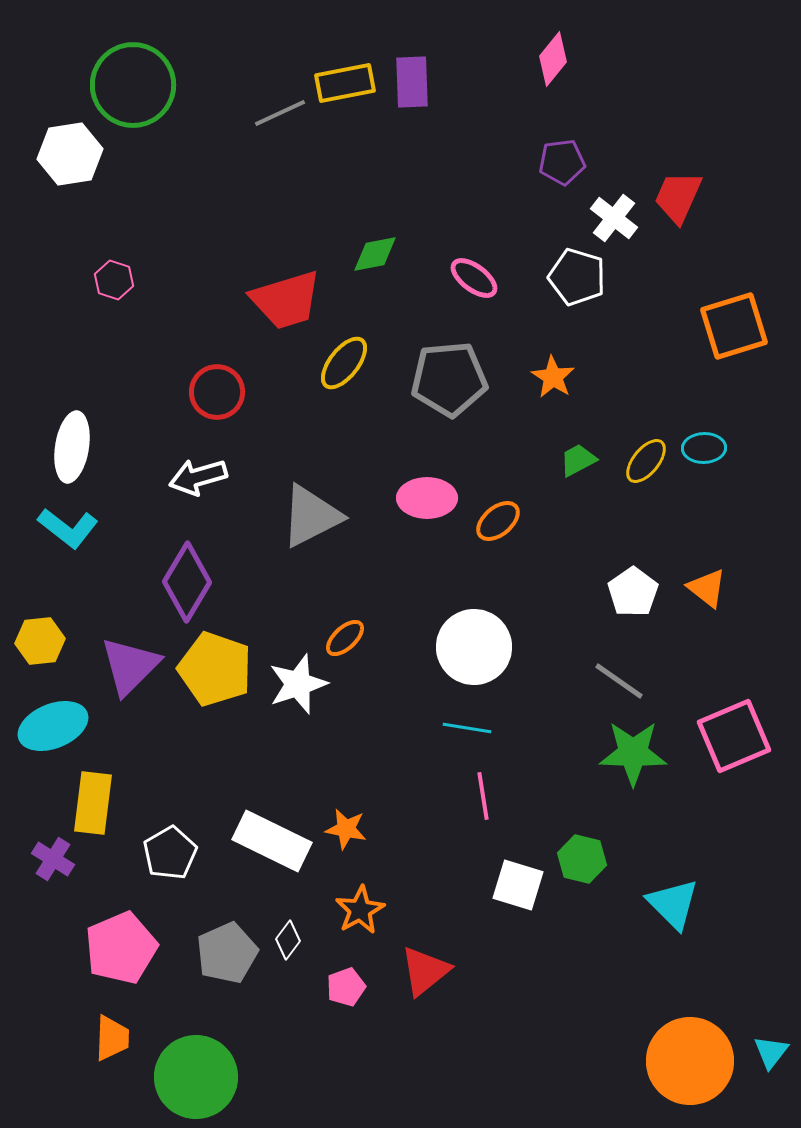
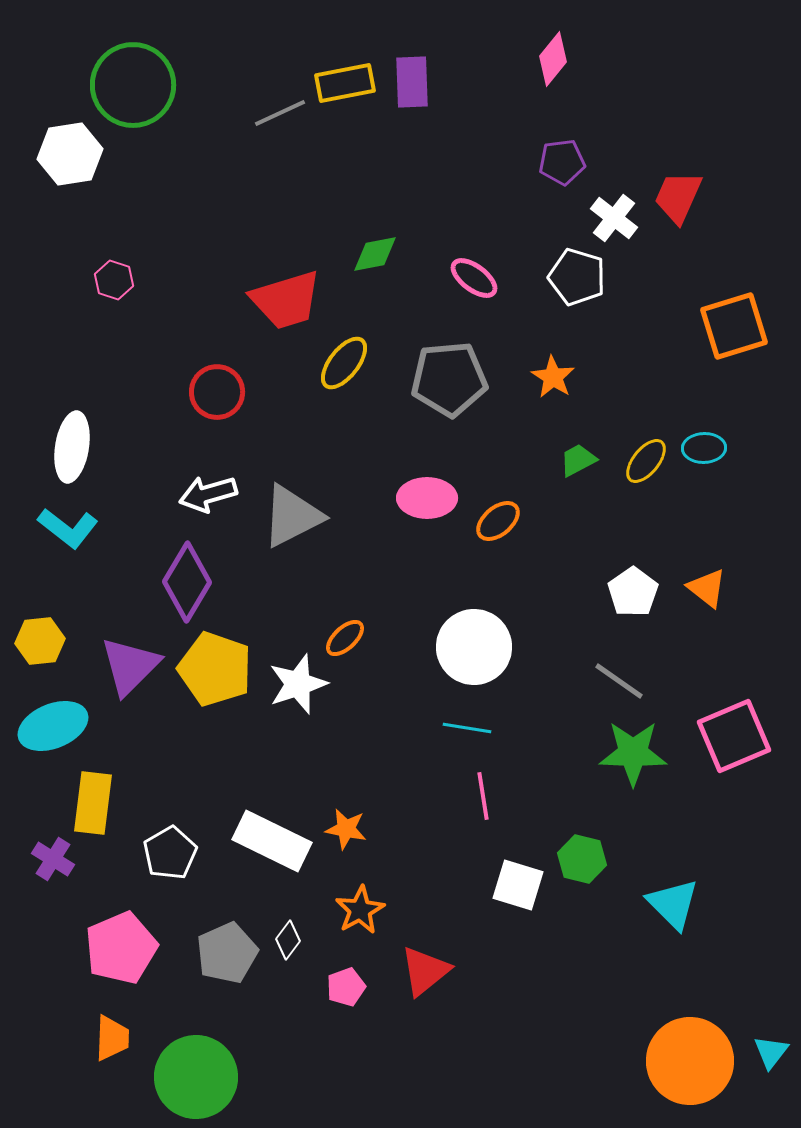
white arrow at (198, 477): moved 10 px right, 17 px down
gray triangle at (311, 516): moved 19 px left
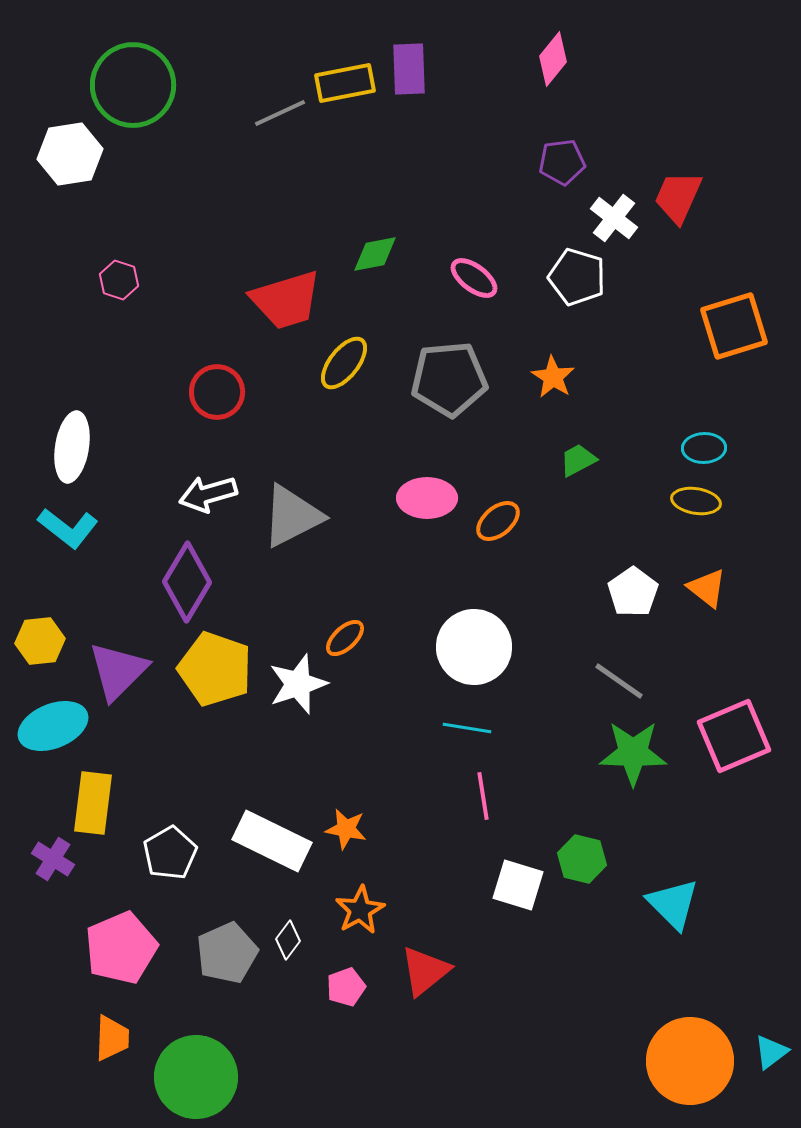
purple rectangle at (412, 82): moved 3 px left, 13 px up
pink hexagon at (114, 280): moved 5 px right
yellow ellipse at (646, 461): moved 50 px right, 40 px down; rotated 60 degrees clockwise
purple triangle at (130, 666): moved 12 px left, 5 px down
cyan triangle at (771, 1052): rotated 15 degrees clockwise
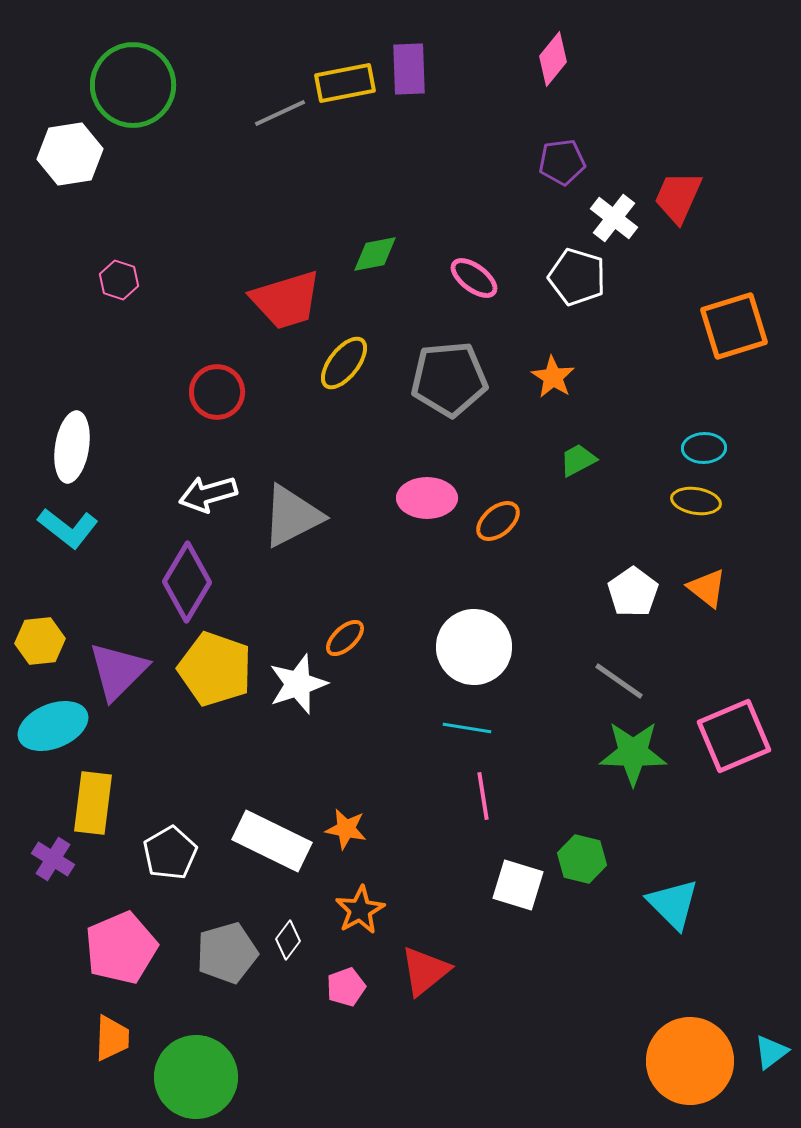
gray pentagon at (227, 953): rotated 8 degrees clockwise
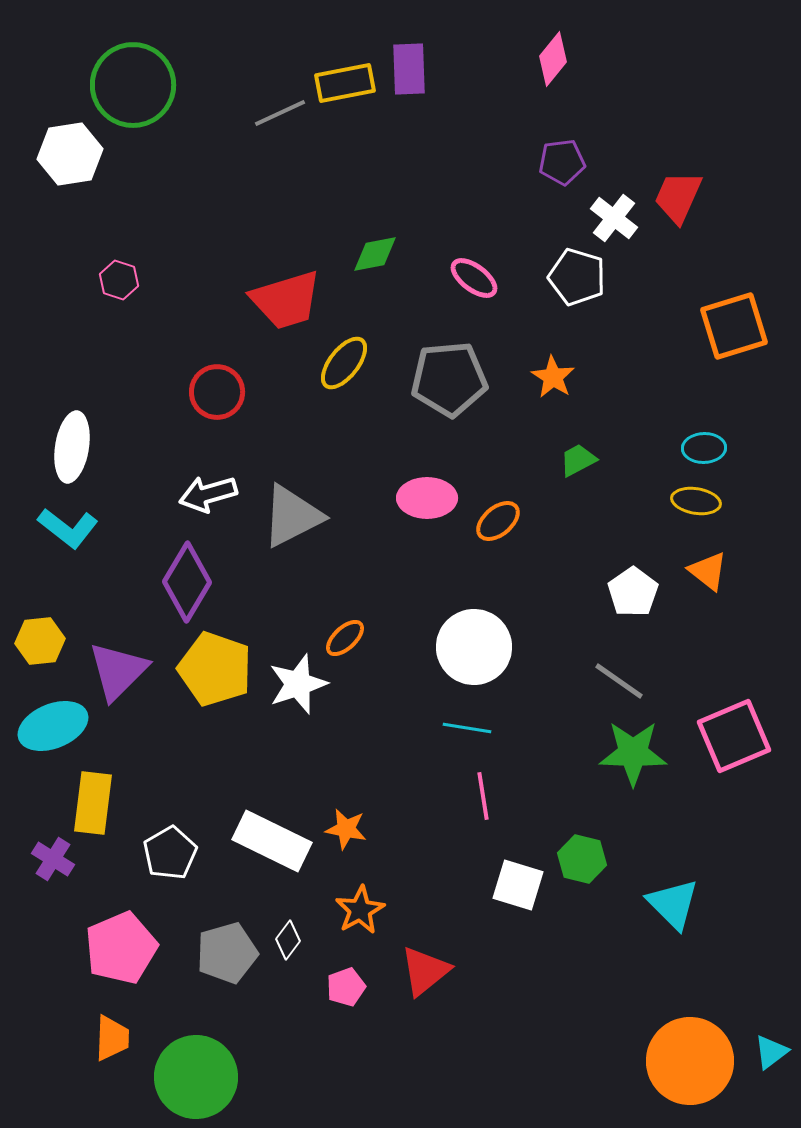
orange triangle at (707, 588): moved 1 px right, 17 px up
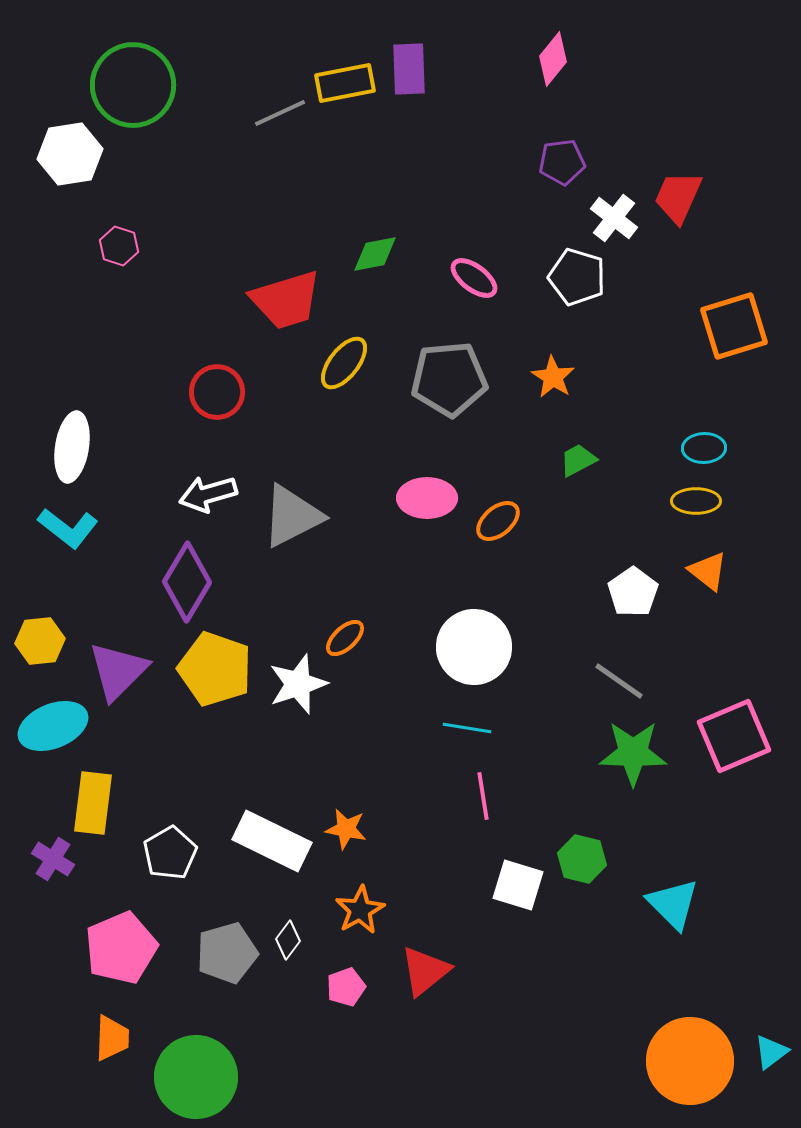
pink hexagon at (119, 280): moved 34 px up
yellow ellipse at (696, 501): rotated 9 degrees counterclockwise
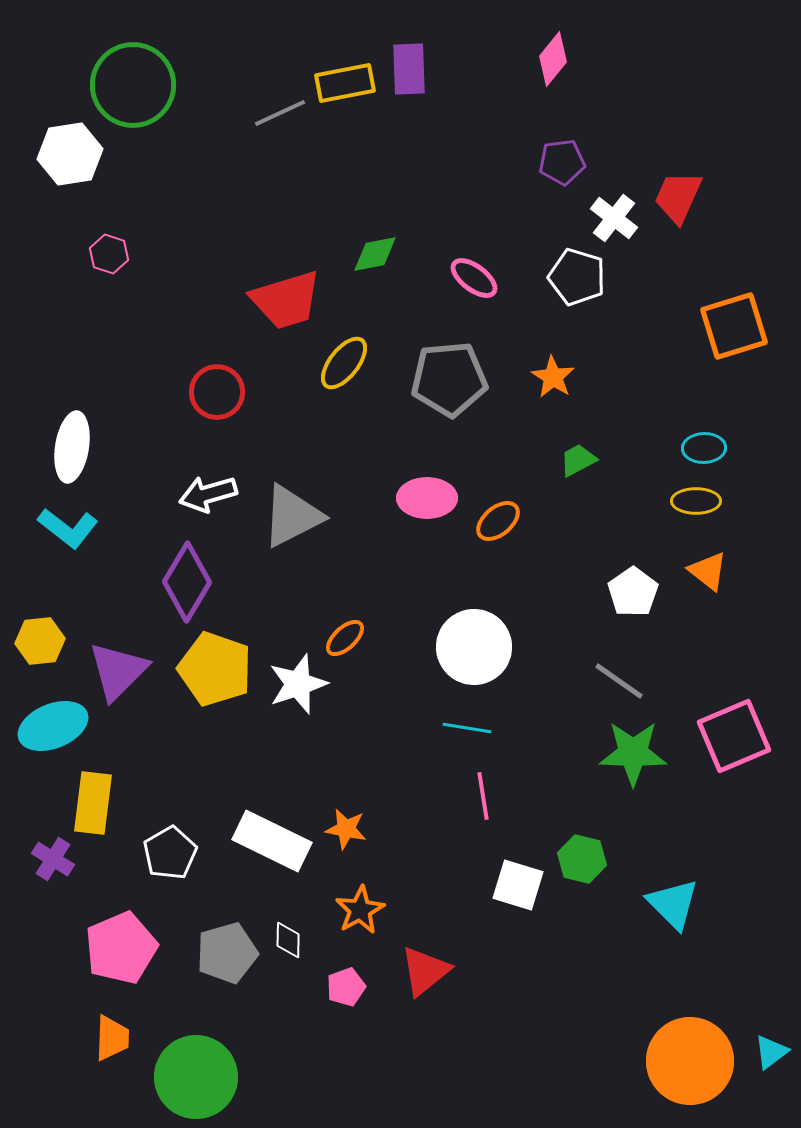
pink hexagon at (119, 246): moved 10 px left, 8 px down
white diamond at (288, 940): rotated 36 degrees counterclockwise
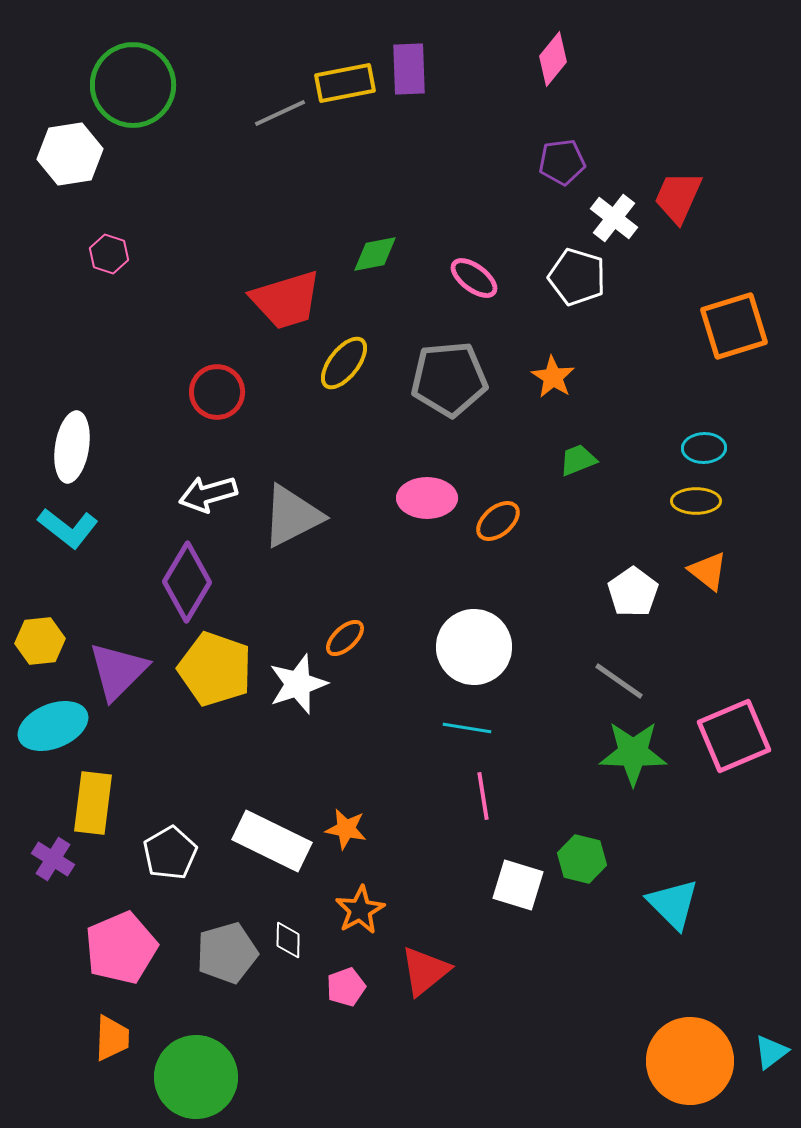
green trapezoid at (578, 460): rotated 6 degrees clockwise
